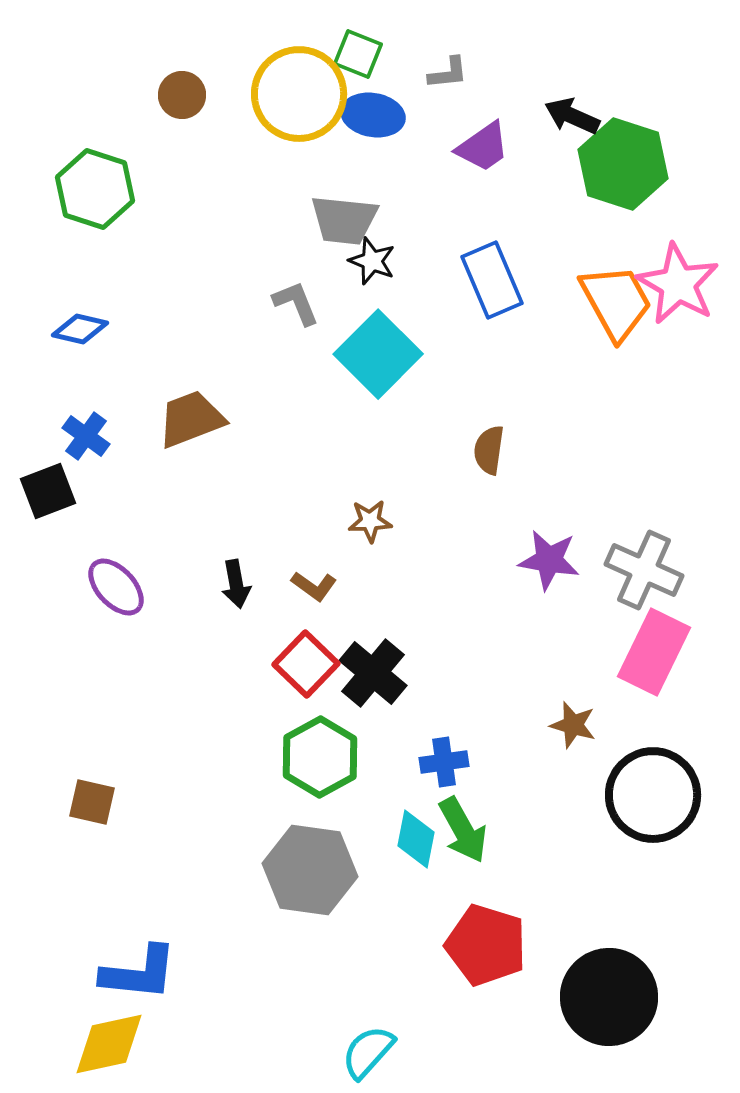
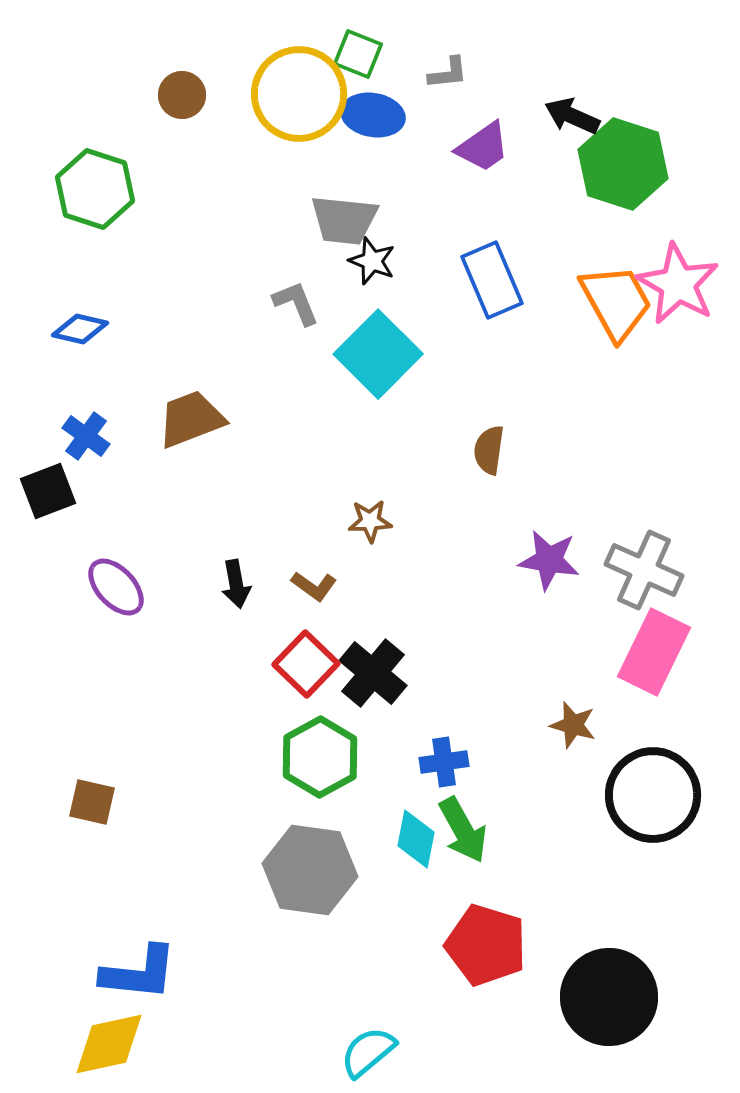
cyan semicircle at (368, 1052): rotated 8 degrees clockwise
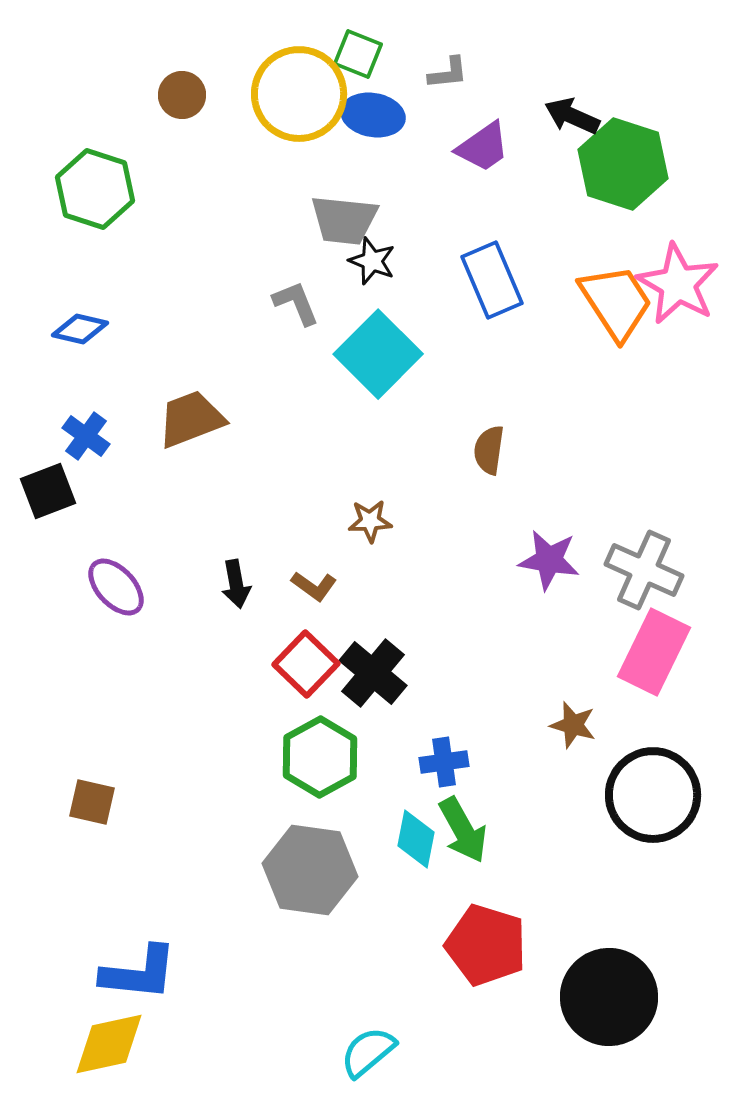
orange trapezoid at (616, 302): rotated 4 degrees counterclockwise
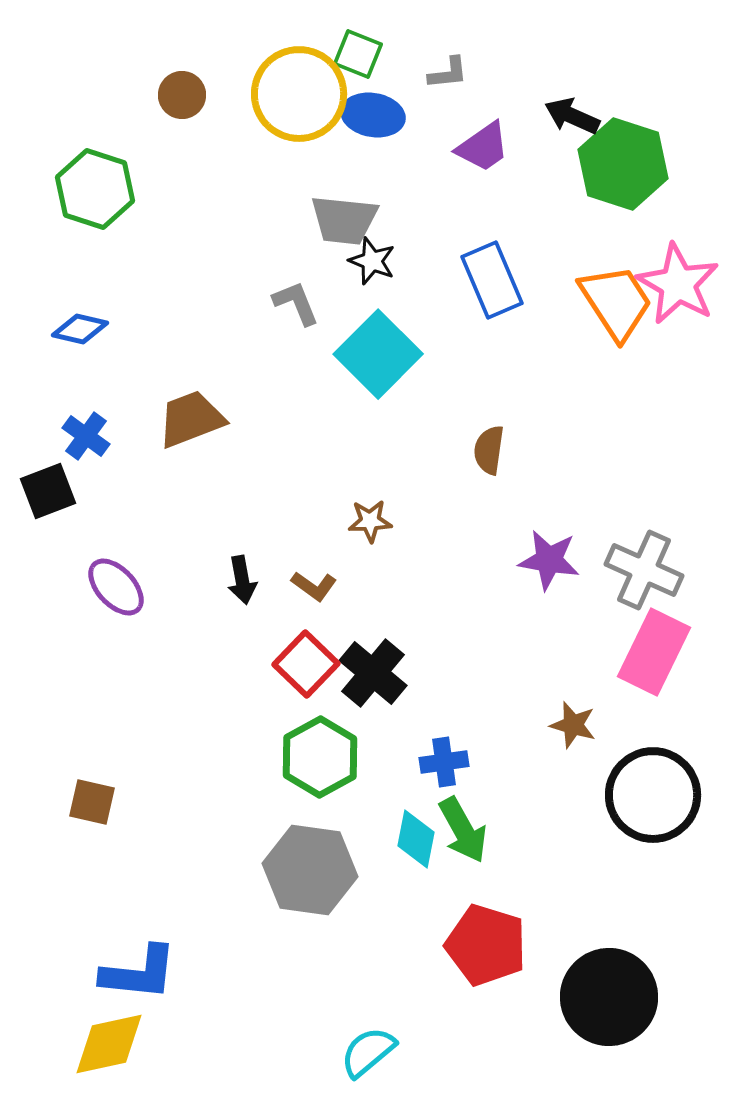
black arrow at (236, 584): moved 6 px right, 4 px up
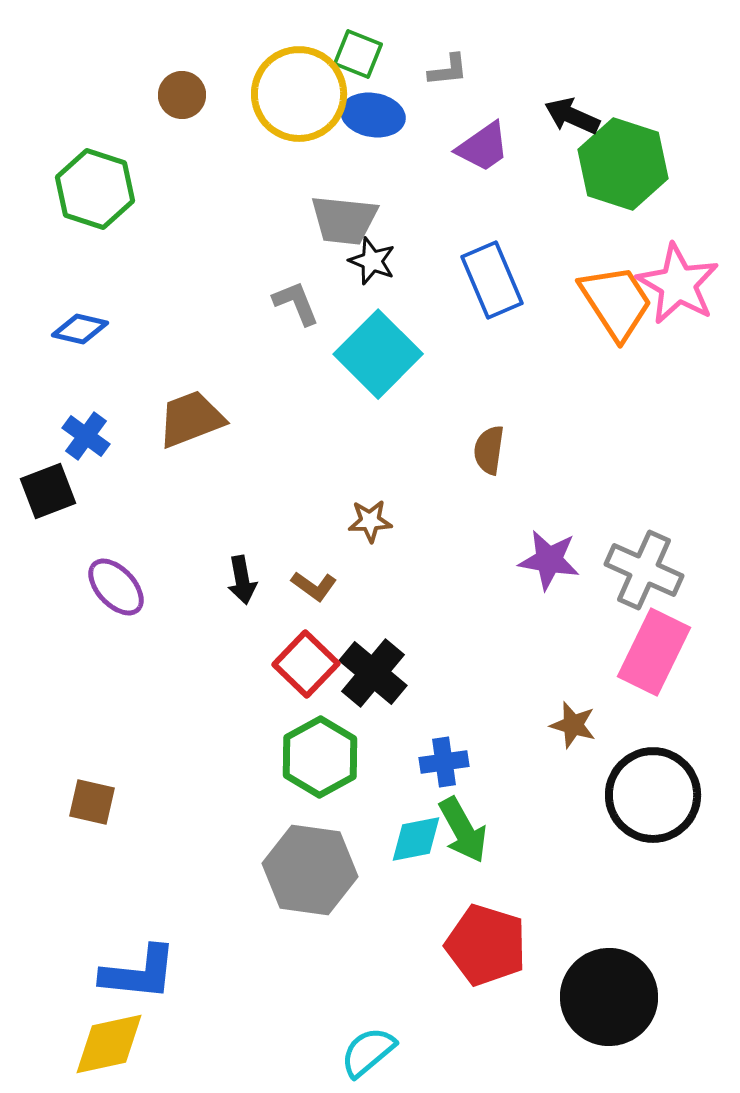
gray L-shape at (448, 73): moved 3 px up
cyan diamond at (416, 839): rotated 68 degrees clockwise
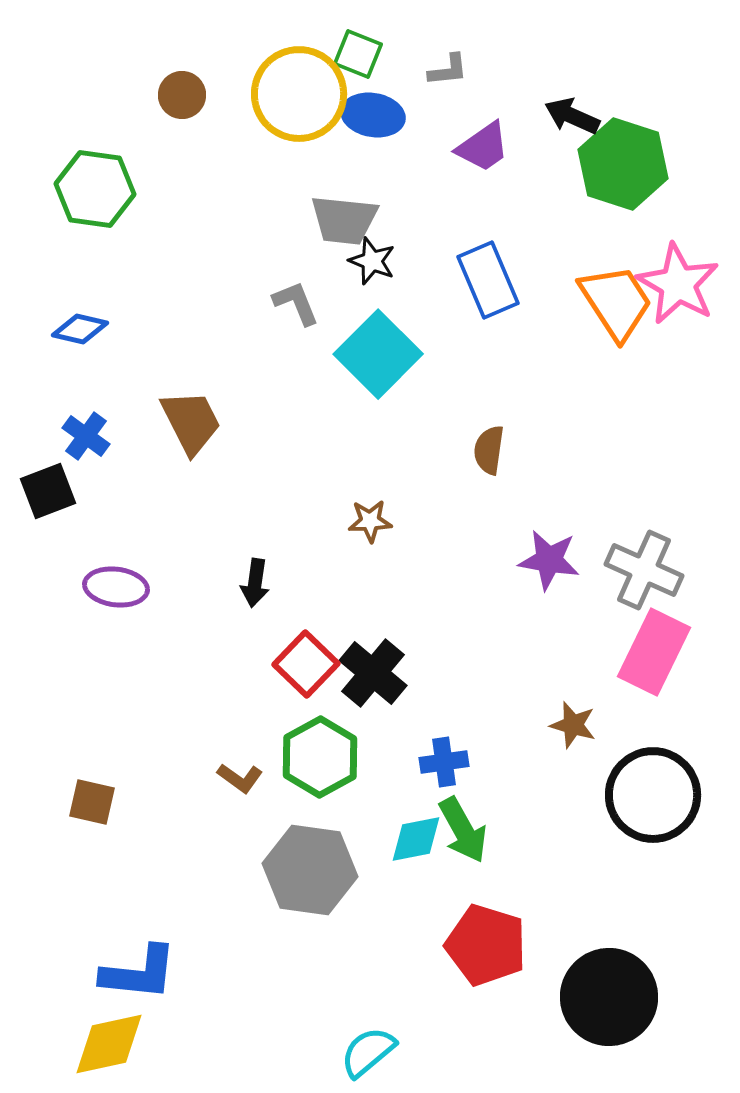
green hexagon at (95, 189): rotated 10 degrees counterclockwise
blue rectangle at (492, 280): moved 4 px left
brown trapezoid at (191, 419): moved 3 px down; rotated 84 degrees clockwise
black arrow at (242, 580): moved 13 px right, 3 px down; rotated 18 degrees clockwise
brown L-shape at (314, 586): moved 74 px left, 192 px down
purple ellipse at (116, 587): rotated 40 degrees counterclockwise
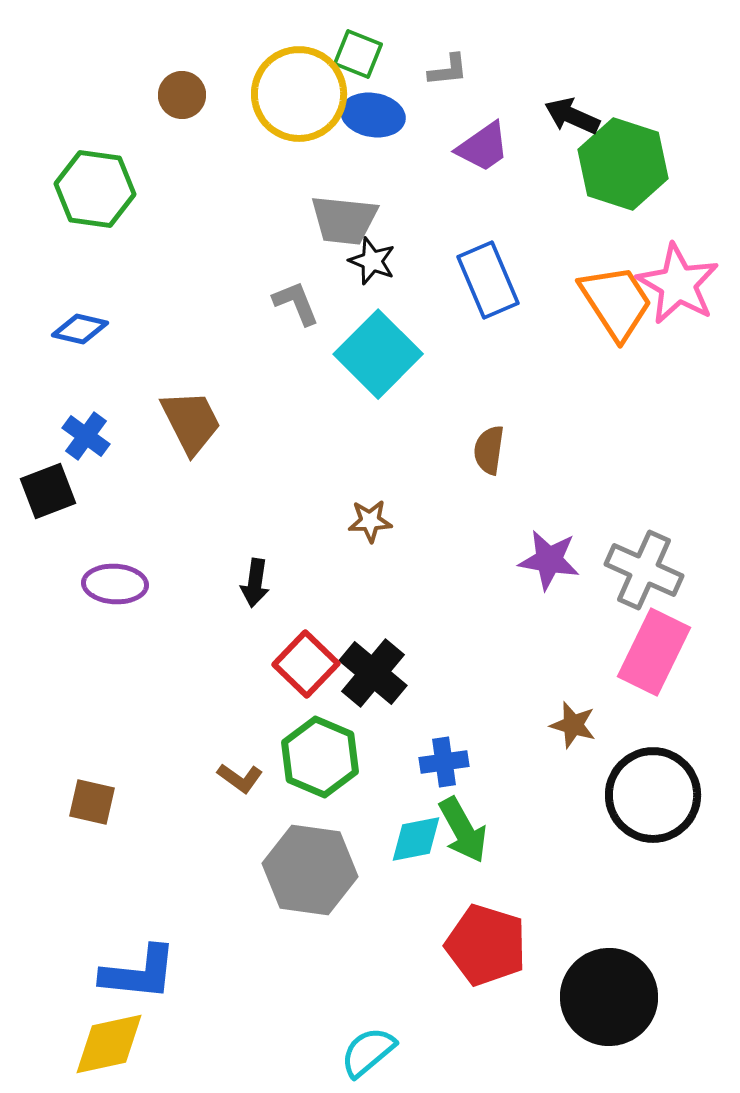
purple ellipse at (116, 587): moved 1 px left, 3 px up; rotated 4 degrees counterclockwise
green hexagon at (320, 757): rotated 8 degrees counterclockwise
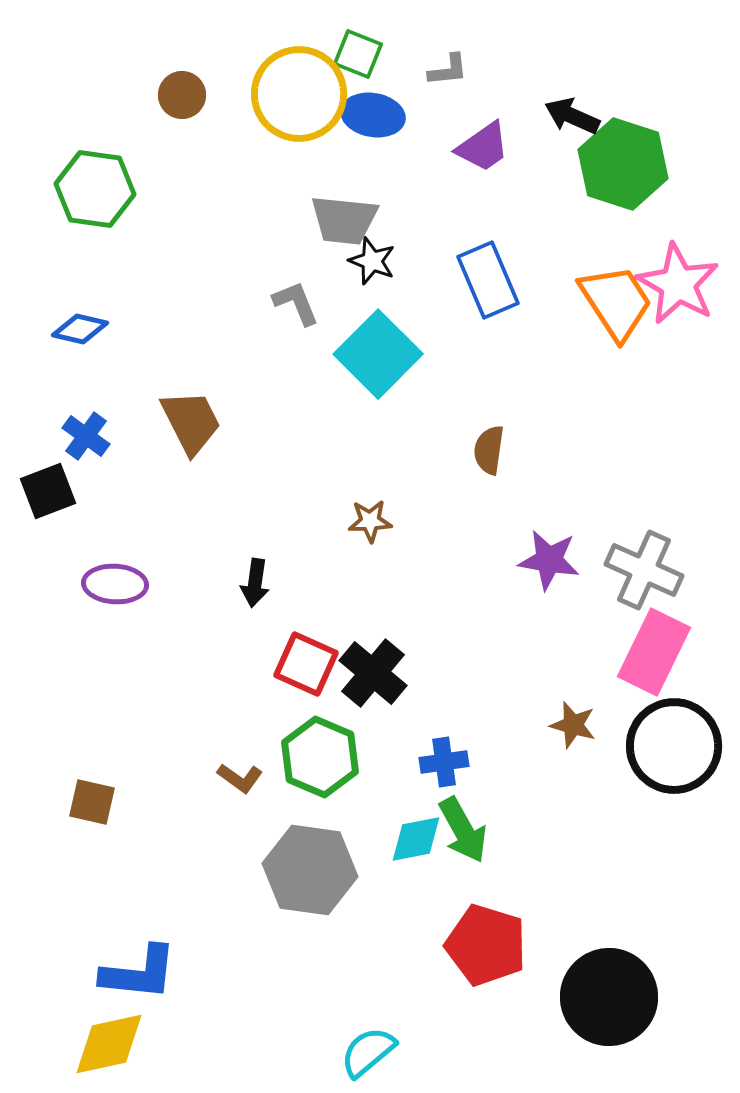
red square at (306, 664): rotated 20 degrees counterclockwise
black circle at (653, 795): moved 21 px right, 49 px up
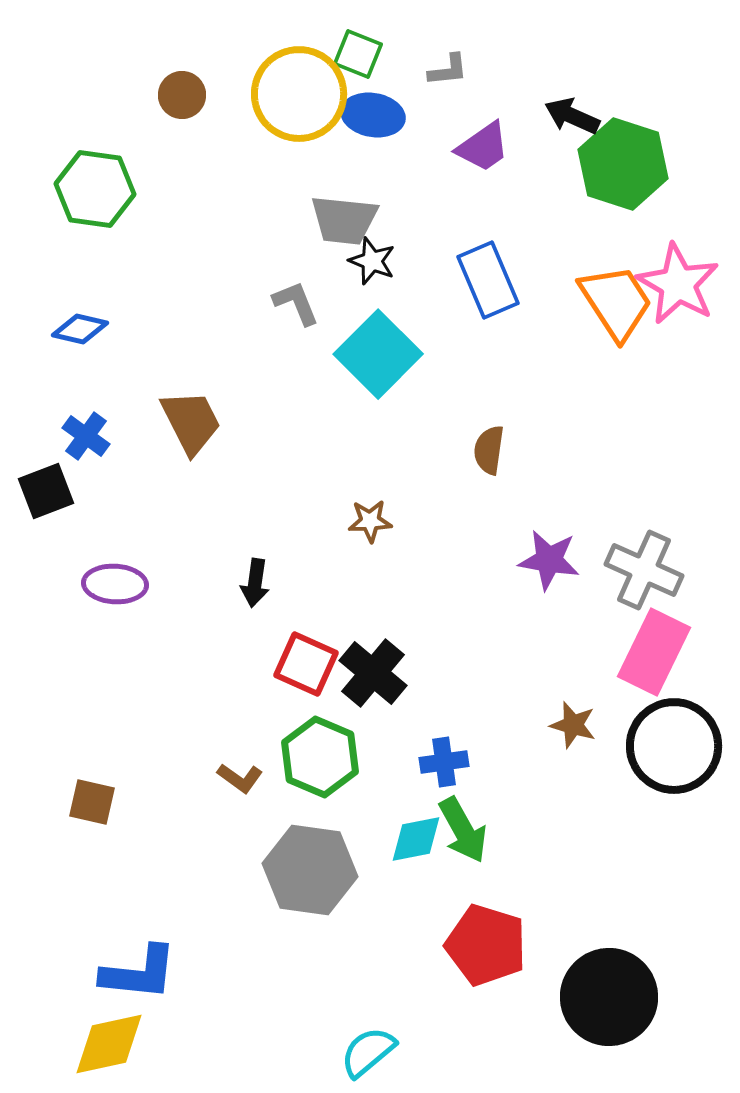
black square at (48, 491): moved 2 px left
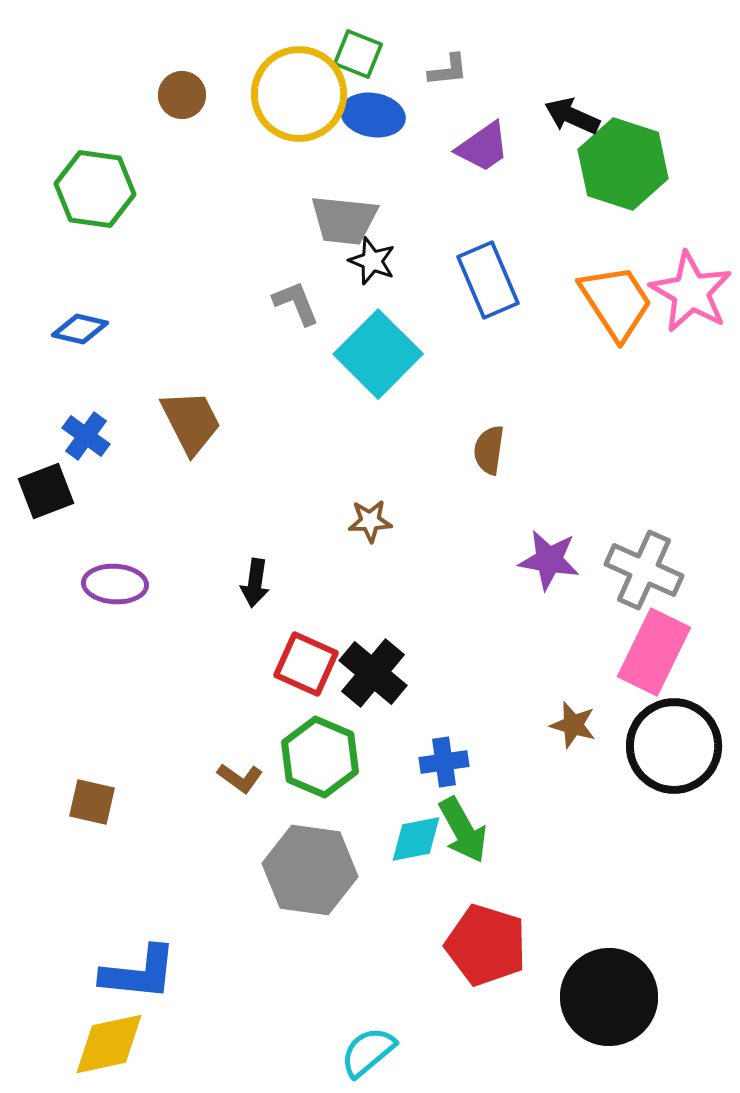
pink star at (678, 284): moved 13 px right, 8 px down
